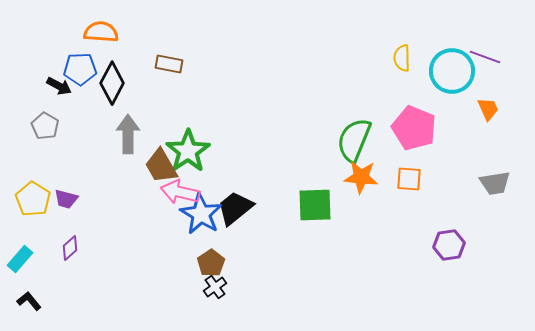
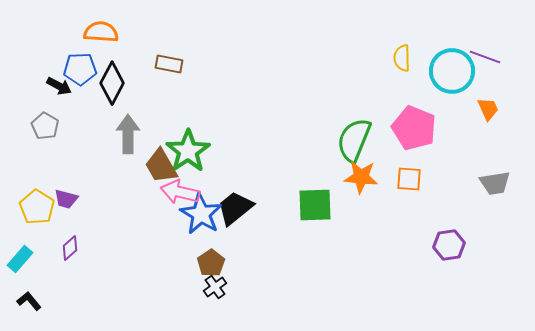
yellow pentagon: moved 4 px right, 8 px down
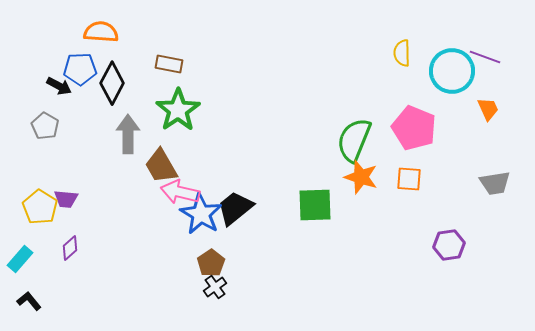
yellow semicircle: moved 5 px up
green star: moved 10 px left, 41 px up
orange star: rotated 12 degrees clockwise
purple trapezoid: rotated 10 degrees counterclockwise
yellow pentagon: moved 3 px right
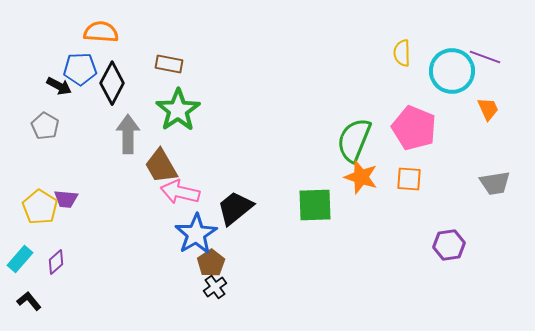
blue star: moved 5 px left, 20 px down; rotated 9 degrees clockwise
purple diamond: moved 14 px left, 14 px down
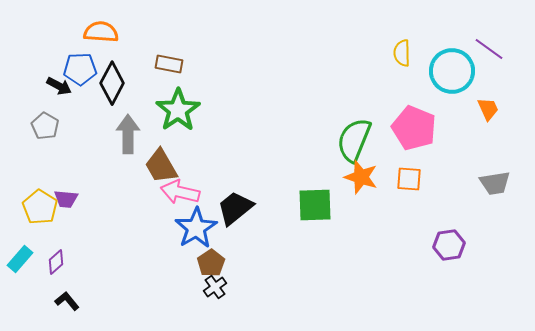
purple line: moved 4 px right, 8 px up; rotated 16 degrees clockwise
blue star: moved 6 px up
black L-shape: moved 38 px right
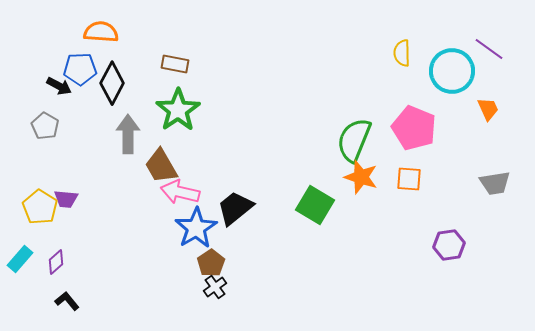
brown rectangle: moved 6 px right
green square: rotated 33 degrees clockwise
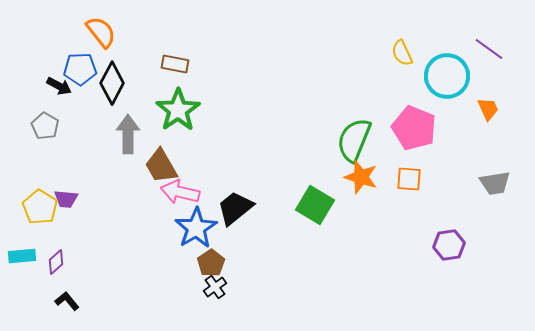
orange semicircle: rotated 48 degrees clockwise
yellow semicircle: rotated 24 degrees counterclockwise
cyan circle: moved 5 px left, 5 px down
cyan rectangle: moved 2 px right, 3 px up; rotated 44 degrees clockwise
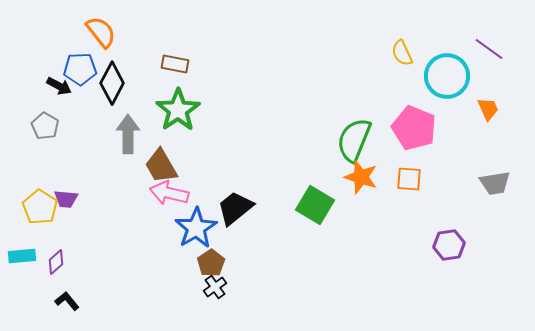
pink arrow: moved 11 px left, 1 px down
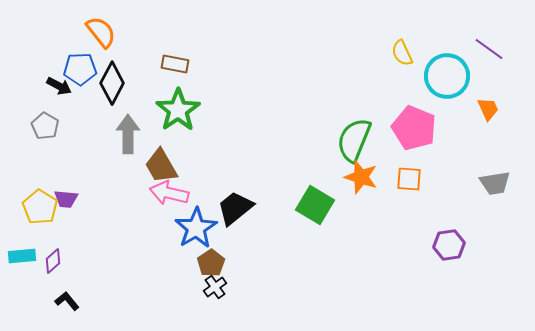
purple diamond: moved 3 px left, 1 px up
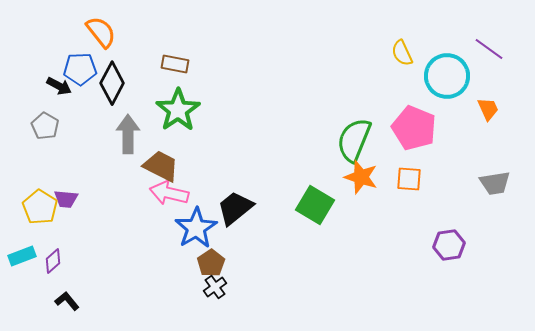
brown trapezoid: rotated 147 degrees clockwise
cyan rectangle: rotated 16 degrees counterclockwise
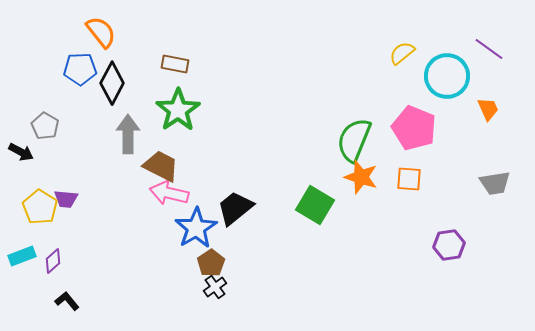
yellow semicircle: rotated 76 degrees clockwise
black arrow: moved 38 px left, 66 px down
